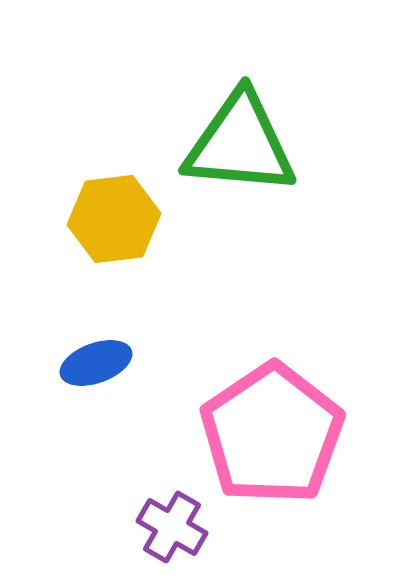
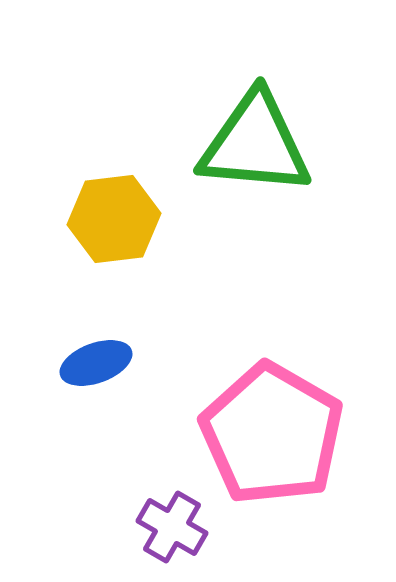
green triangle: moved 15 px right
pink pentagon: rotated 8 degrees counterclockwise
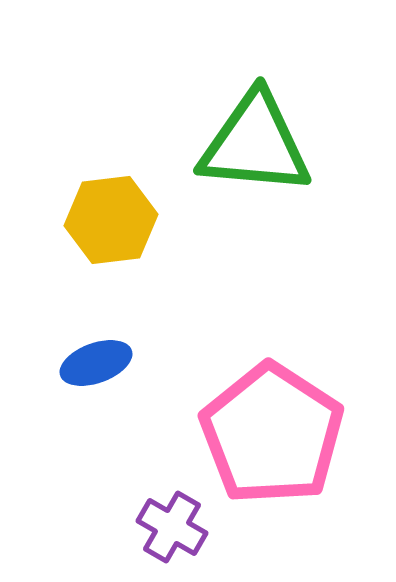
yellow hexagon: moved 3 px left, 1 px down
pink pentagon: rotated 3 degrees clockwise
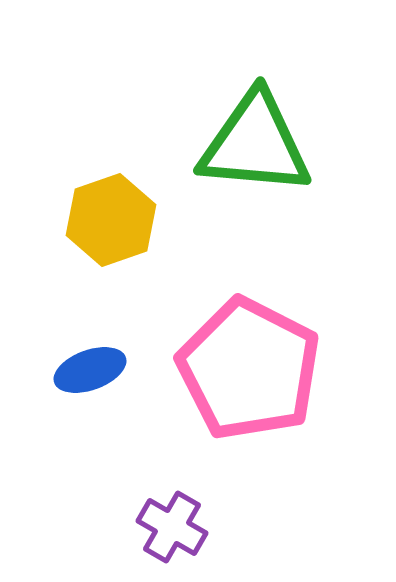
yellow hexagon: rotated 12 degrees counterclockwise
blue ellipse: moved 6 px left, 7 px down
pink pentagon: moved 23 px left, 65 px up; rotated 6 degrees counterclockwise
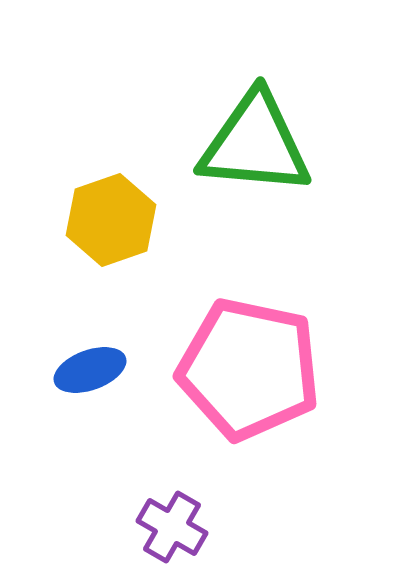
pink pentagon: rotated 15 degrees counterclockwise
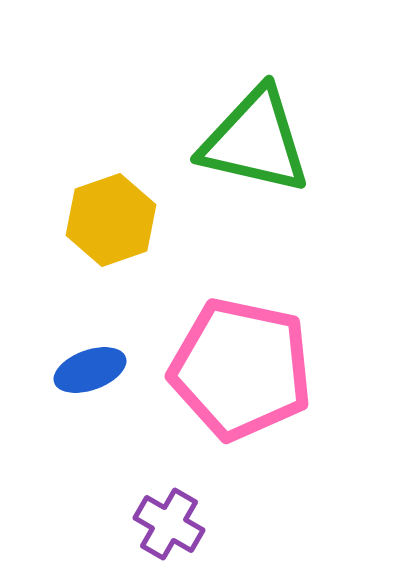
green triangle: moved 3 px up; rotated 8 degrees clockwise
pink pentagon: moved 8 px left
purple cross: moved 3 px left, 3 px up
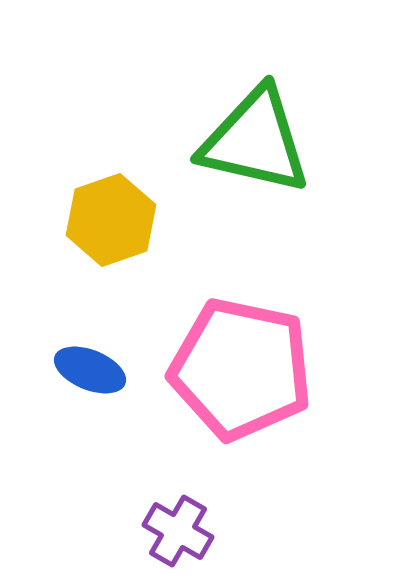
blue ellipse: rotated 42 degrees clockwise
purple cross: moved 9 px right, 7 px down
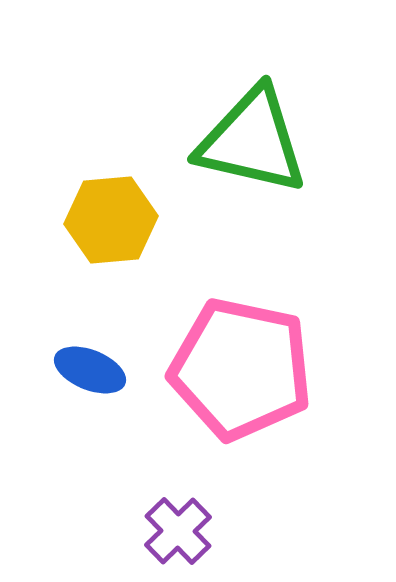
green triangle: moved 3 px left
yellow hexagon: rotated 14 degrees clockwise
purple cross: rotated 16 degrees clockwise
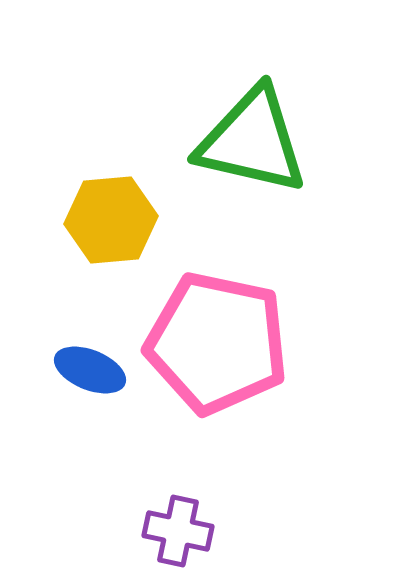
pink pentagon: moved 24 px left, 26 px up
purple cross: rotated 34 degrees counterclockwise
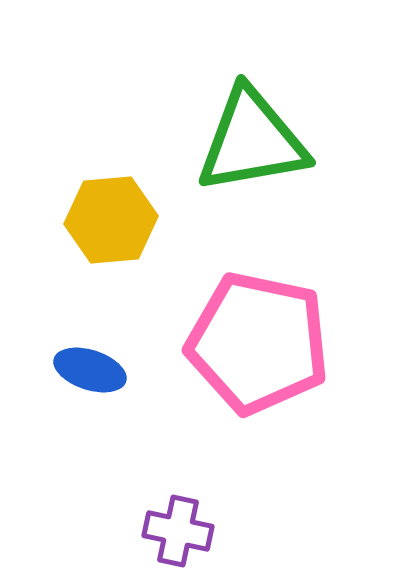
green triangle: rotated 23 degrees counterclockwise
pink pentagon: moved 41 px right
blue ellipse: rotated 4 degrees counterclockwise
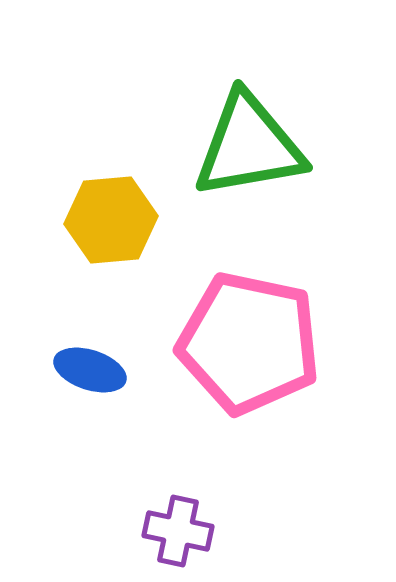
green triangle: moved 3 px left, 5 px down
pink pentagon: moved 9 px left
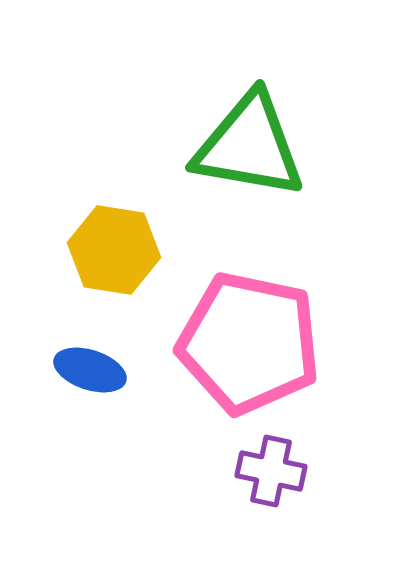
green triangle: rotated 20 degrees clockwise
yellow hexagon: moved 3 px right, 30 px down; rotated 14 degrees clockwise
purple cross: moved 93 px right, 60 px up
